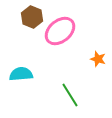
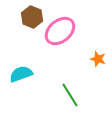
cyan semicircle: rotated 15 degrees counterclockwise
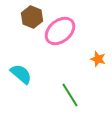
cyan semicircle: rotated 60 degrees clockwise
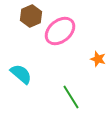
brown hexagon: moved 1 px left, 1 px up; rotated 15 degrees clockwise
green line: moved 1 px right, 2 px down
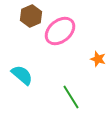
cyan semicircle: moved 1 px right, 1 px down
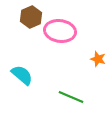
brown hexagon: moved 1 px down
pink ellipse: rotated 48 degrees clockwise
green line: rotated 35 degrees counterclockwise
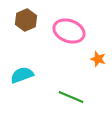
brown hexagon: moved 5 px left, 3 px down
pink ellipse: moved 9 px right; rotated 12 degrees clockwise
cyan semicircle: rotated 60 degrees counterclockwise
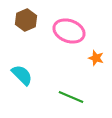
orange star: moved 2 px left, 1 px up
cyan semicircle: rotated 65 degrees clockwise
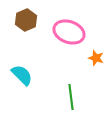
pink ellipse: moved 1 px down
green line: rotated 60 degrees clockwise
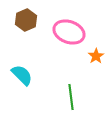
orange star: moved 2 px up; rotated 21 degrees clockwise
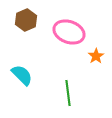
green line: moved 3 px left, 4 px up
